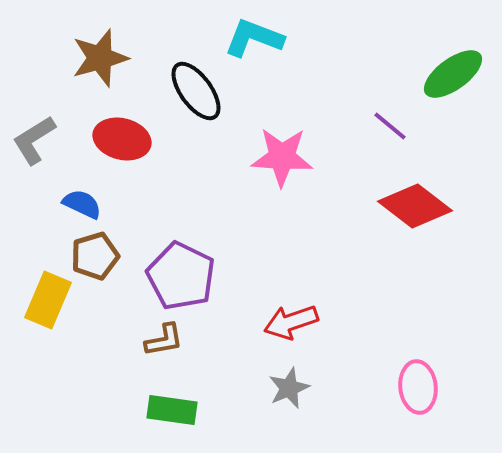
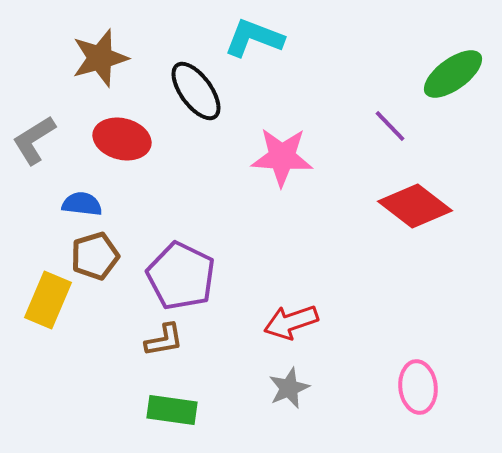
purple line: rotated 6 degrees clockwise
blue semicircle: rotated 18 degrees counterclockwise
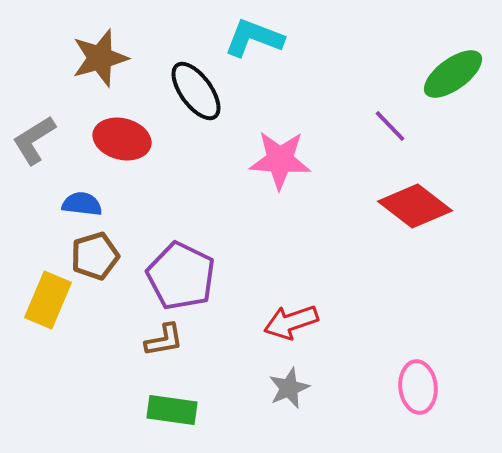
pink star: moved 2 px left, 3 px down
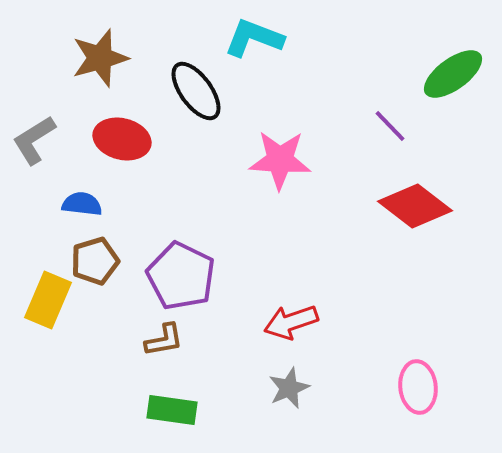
brown pentagon: moved 5 px down
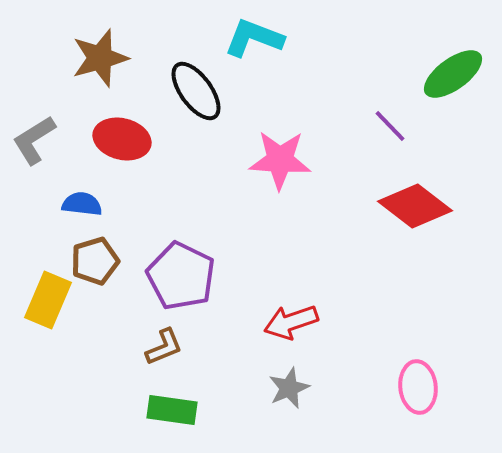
brown L-shape: moved 7 px down; rotated 12 degrees counterclockwise
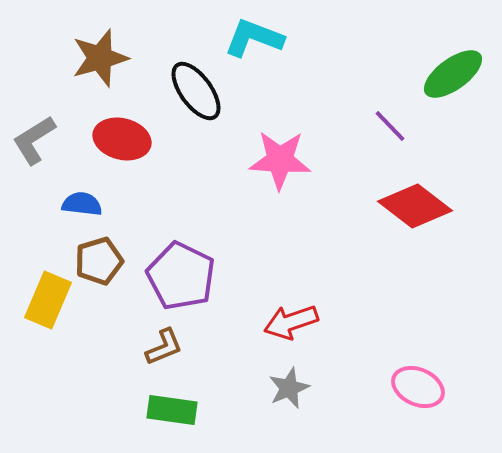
brown pentagon: moved 4 px right
pink ellipse: rotated 60 degrees counterclockwise
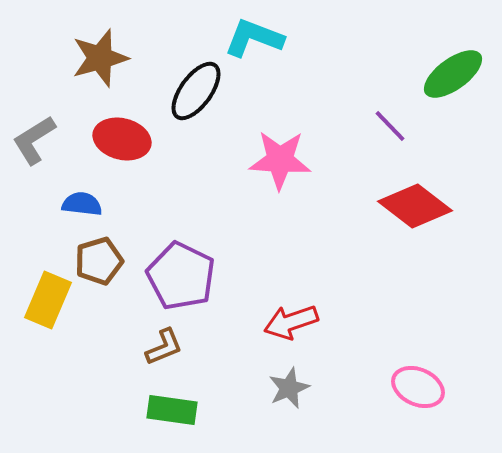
black ellipse: rotated 72 degrees clockwise
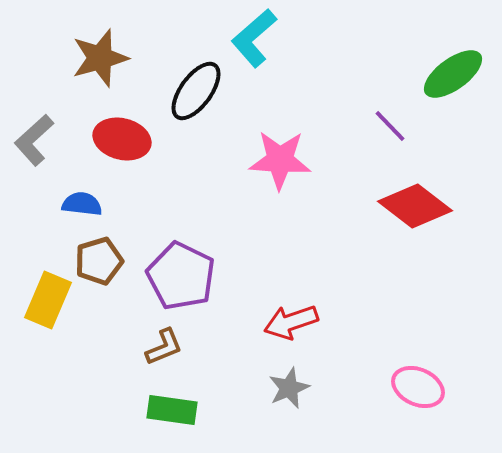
cyan L-shape: rotated 62 degrees counterclockwise
gray L-shape: rotated 10 degrees counterclockwise
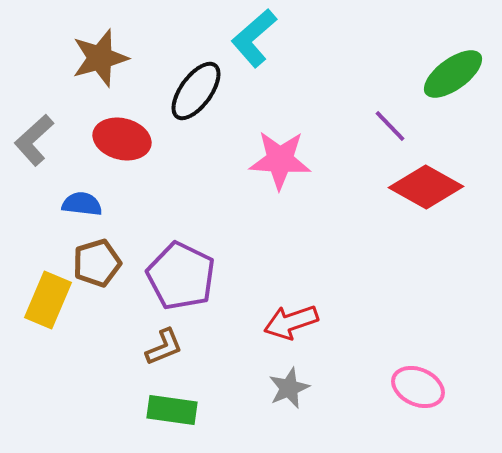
red diamond: moved 11 px right, 19 px up; rotated 8 degrees counterclockwise
brown pentagon: moved 2 px left, 2 px down
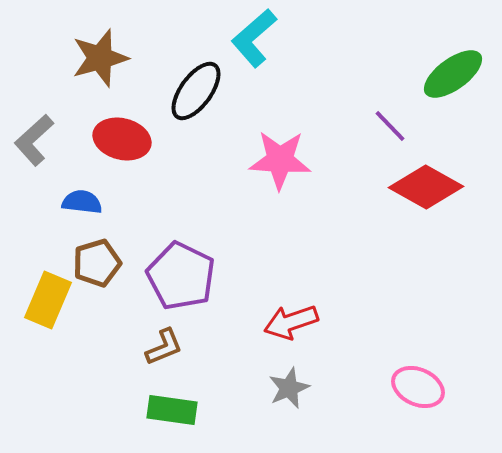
blue semicircle: moved 2 px up
